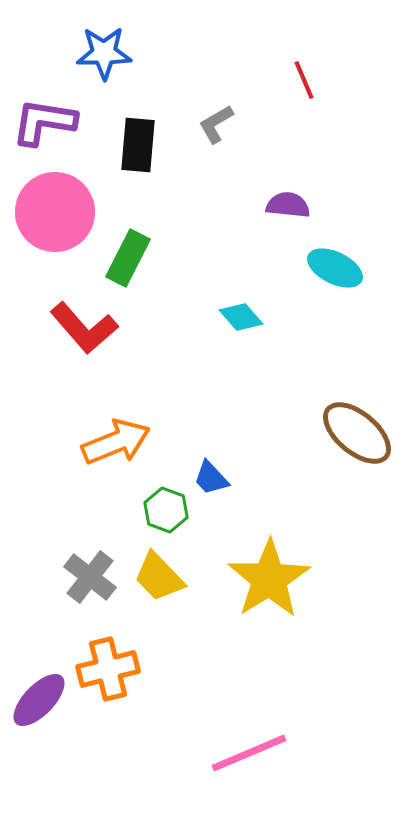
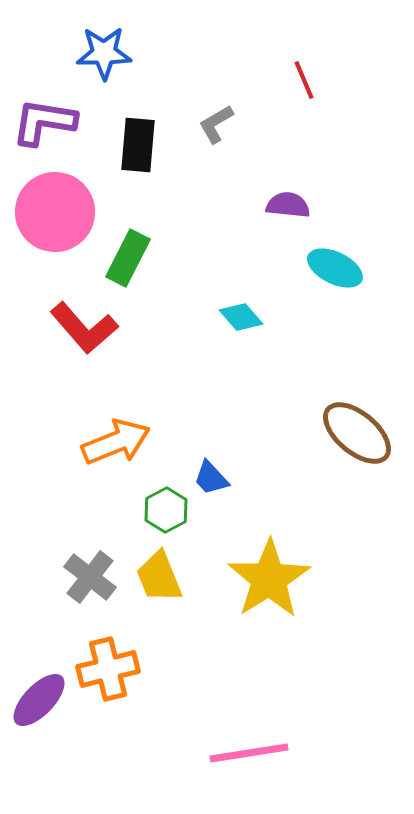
green hexagon: rotated 12 degrees clockwise
yellow trapezoid: rotated 22 degrees clockwise
pink line: rotated 14 degrees clockwise
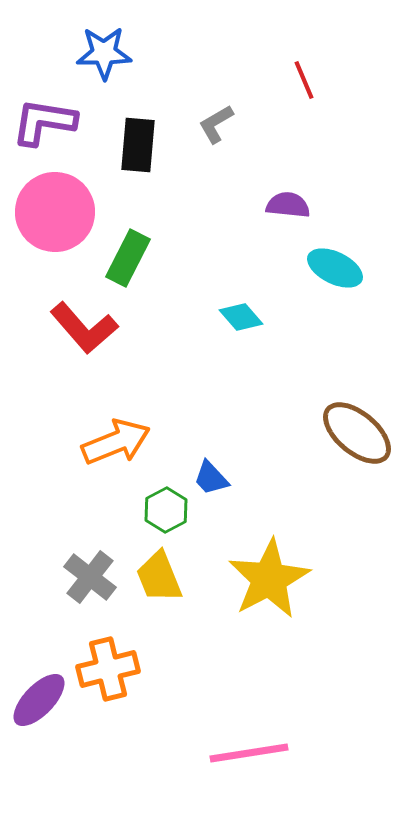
yellow star: rotated 4 degrees clockwise
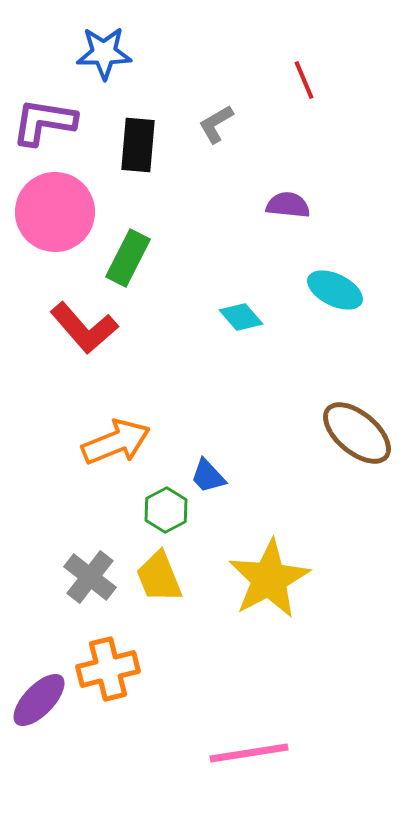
cyan ellipse: moved 22 px down
blue trapezoid: moved 3 px left, 2 px up
